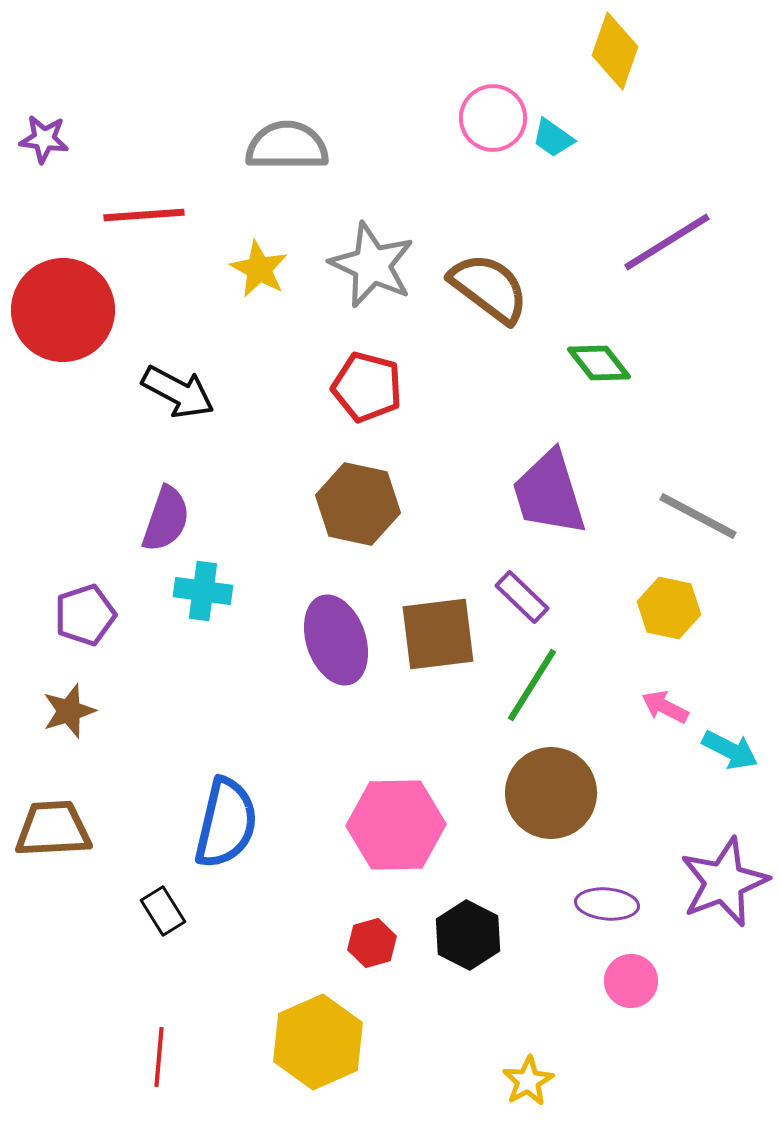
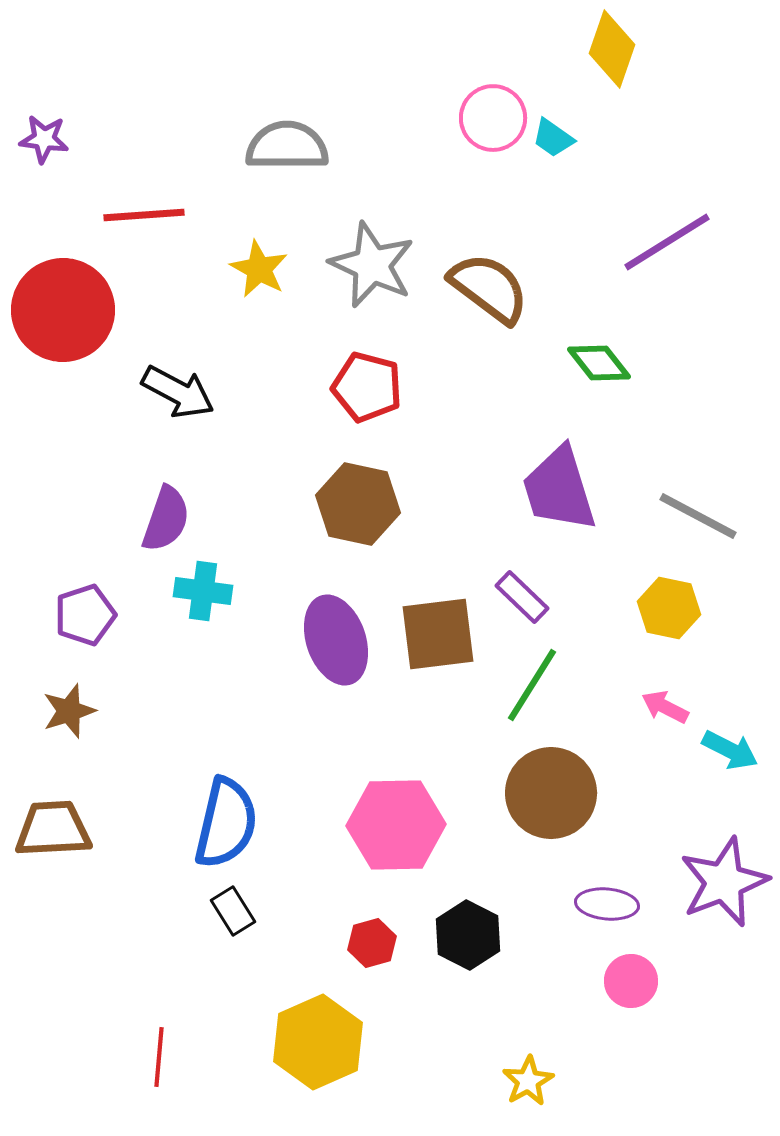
yellow diamond at (615, 51): moved 3 px left, 2 px up
purple trapezoid at (549, 493): moved 10 px right, 4 px up
black rectangle at (163, 911): moved 70 px right
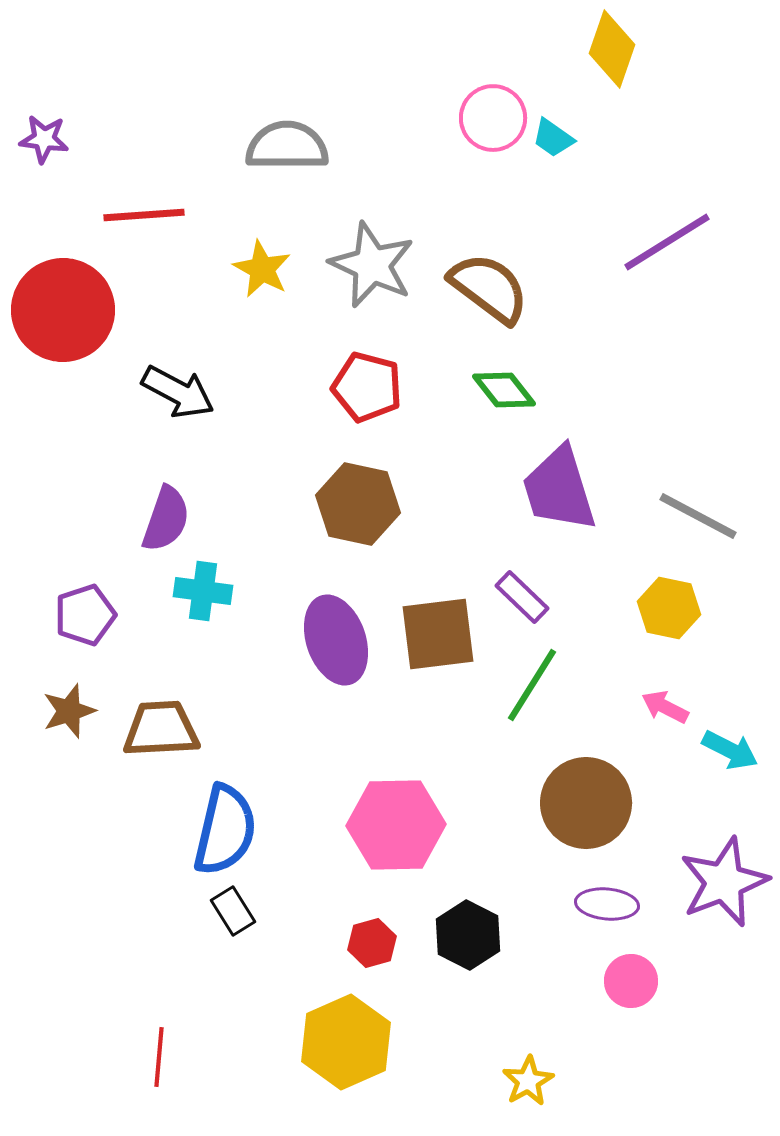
yellow star at (259, 269): moved 3 px right
green diamond at (599, 363): moved 95 px left, 27 px down
brown circle at (551, 793): moved 35 px right, 10 px down
blue semicircle at (226, 823): moved 1 px left, 7 px down
brown trapezoid at (53, 829): moved 108 px right, 100 px up
yellow hexagon at (318, 1042): moved 28 px right
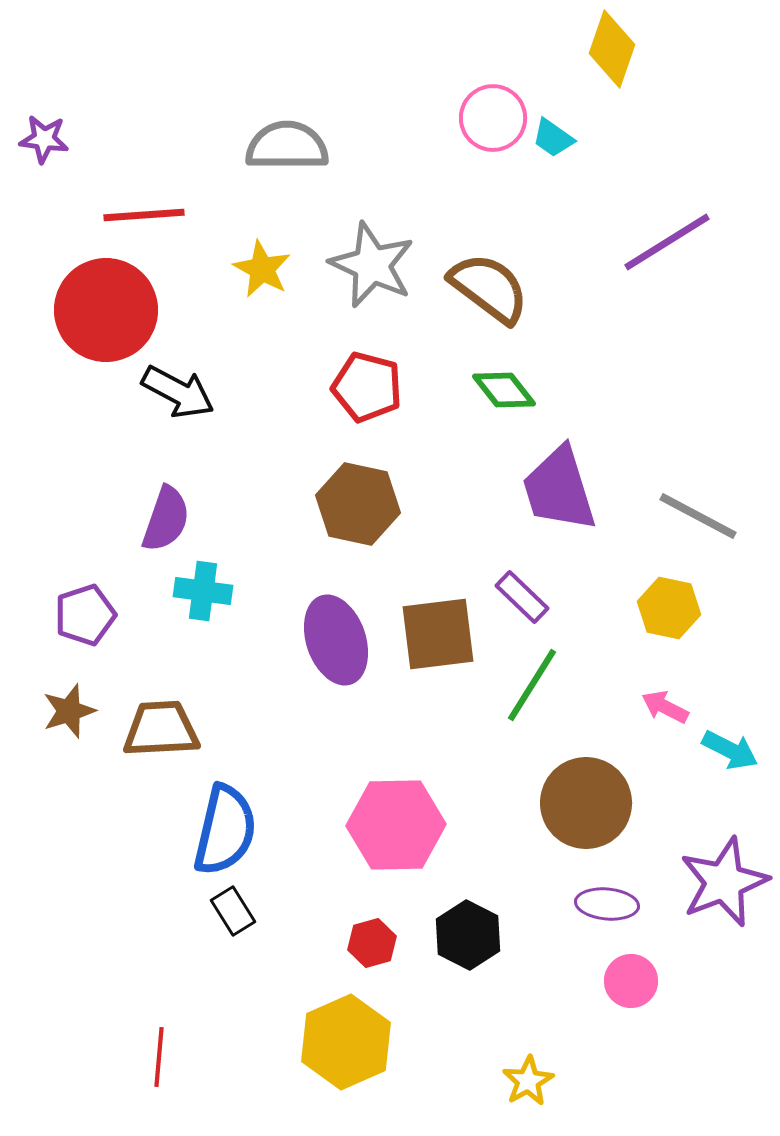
red circle at (63, 310): moved 43 px right
